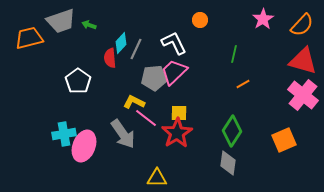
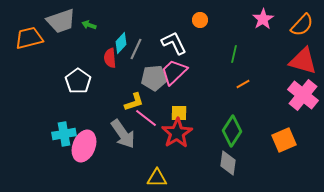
yellow L-shape: rotated 135 degrees clockwise
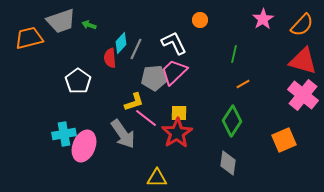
green diamond: moved 10 px up
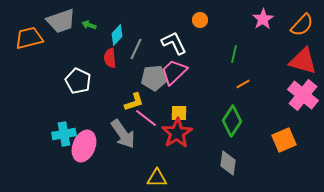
cyan diamond: moved 4 px left, 8 px up
white pentagon: rotated 10 degrees counterclockwise
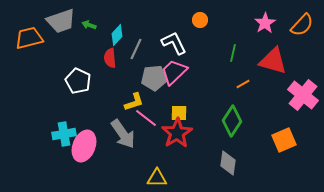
pink star: moved 2 px right, 4 px down
green line: moved 1 px left, 1 px up
red triangle: moved 30 px left
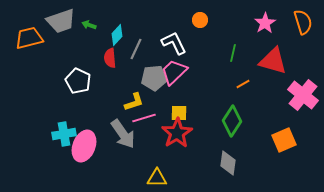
orange semicircle: moved 1 px right, 3 px up; rotated 60 degrees counterclockwise
pink line: moved 2 px left; rotated 55 degrees counterclockwise
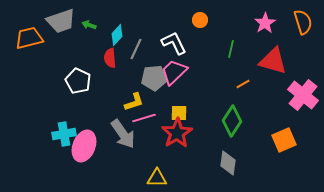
green line: moved 2 px left, 4 px up
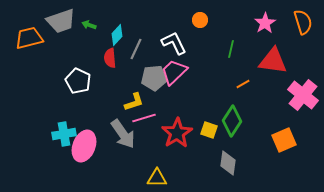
red triangle: rotated 8 degrees counterclockwise
yellow square: moved 30 px right, 17 px down; rotated 18 degrees clockwise
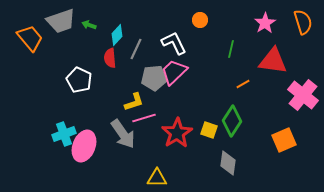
orange trapezoid: moved 1 px right; rotated 64 degrees clockwise
white pentagon: moved 1 px right, 1 px up
cyan cross: rotated 10 degrees counterclockwise
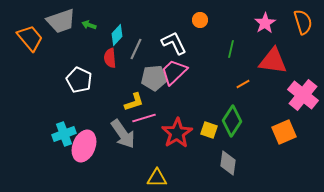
orange square: moved 8 px up
